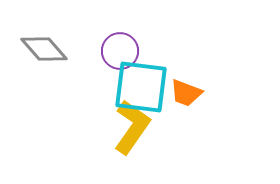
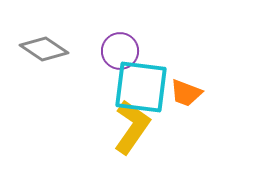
gray diamond: rotated 15 degrees counterclockwise
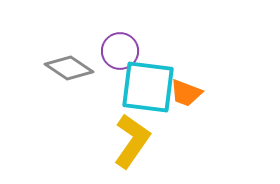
gray diamond: moved 25 px right, 19 px down
cyan square: moved 7 px right
yellow L-shape: moved 14 px down
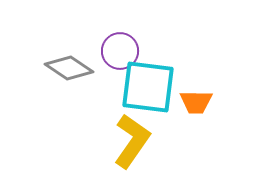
orange trapezoid: moved 10 px right, 9 px down; rotated 20 degrees counterclockwise
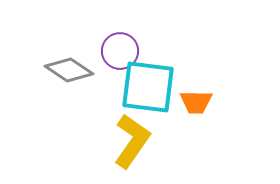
gray diamond: moved 2 px down
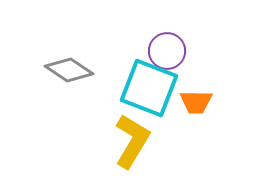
purple circle: moved 47 px right
cyan square: moved 1 px right, 1 px down; rotated 14 degrees clockwise
yellow L-shape: rotated 4 degrees counterclockwise
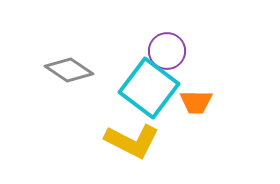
cyan square: rotated 16 degrees clockwise
yellow L-shape: rotated 86 degrees clockwise
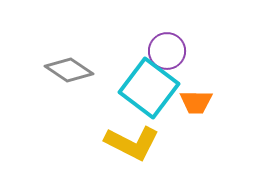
yellow L-shape: moved 2 px down
